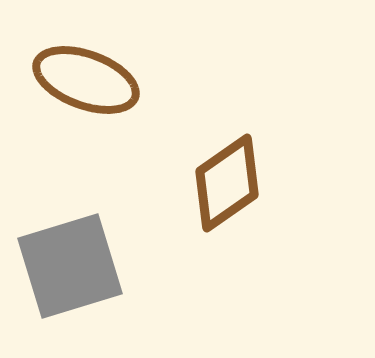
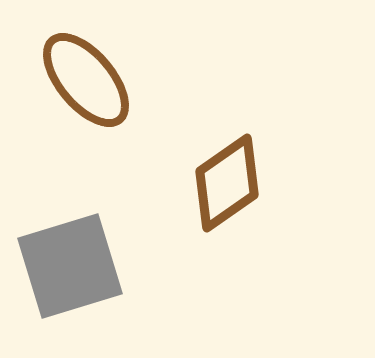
brown ellipse: rotated 30 degrees clockwise
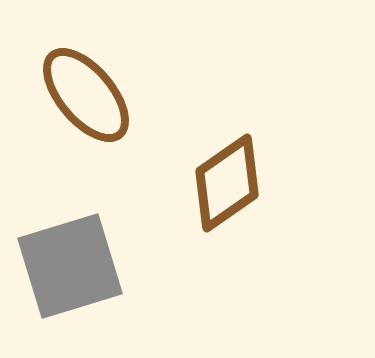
brown ellipse: moved 15 px down
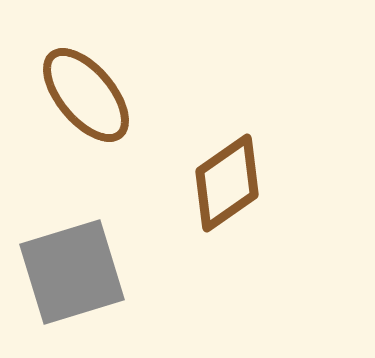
gray square: moved 2 px right, 6 px down
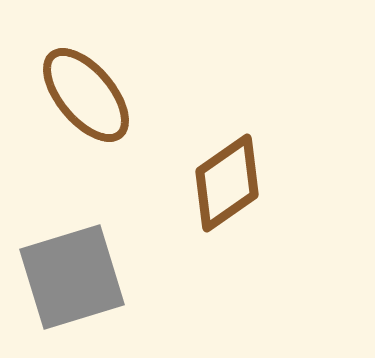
gray square: moved 5 px down
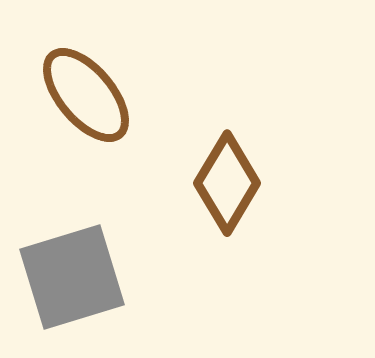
brown diamond: rotated 24 degrees counterclockwise
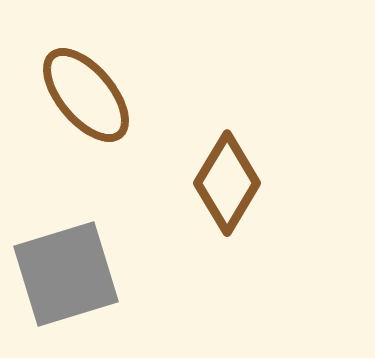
gray square: moved 6 px left, 3 px up
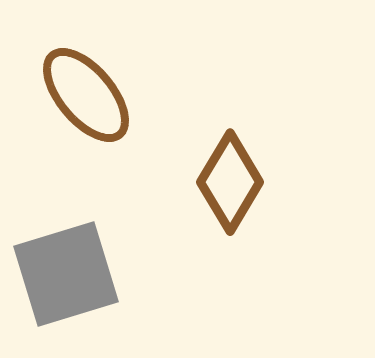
brown diamond: moved 3 px right, 1 px up
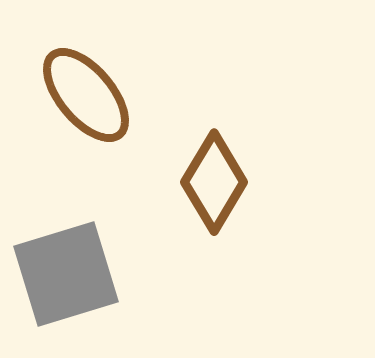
brown diamond: moved 16 px left
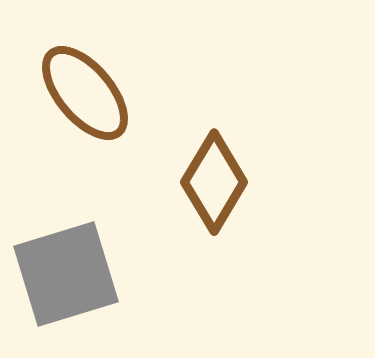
brown ellipse: moved 1 px left, 2 px up
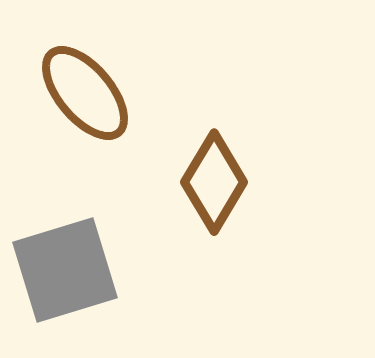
gray square: moved 1 px left, 4 px up
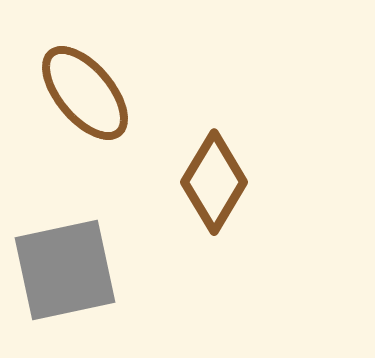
gray square: rotated 5 degrees clockwise
